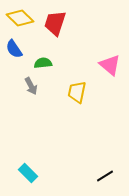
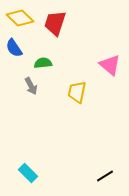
blue semicircle: moved 1 px up
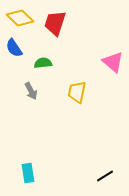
pink triangle: moved 3 px right, 3 px up
gray arrow: moved 5 px down
cyan rectangle: rotated 36 degrees clockwise
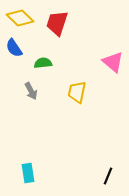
red trapezoid: moved 2 px right
black line: moved 3 px right; rotated 36 degrees counterclockwise
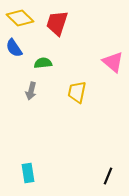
gray arrow: rotated 42 degrees clockwise
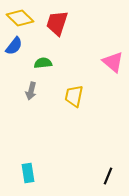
blue semicircle: moved 2 px up; rotated 108 degrees counterclockwise
yellow trapezoid: moved 3 px left, 4 px down
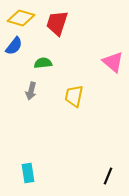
yellow diamond: moved 1 px right; rotated 28 degrees counterclockwise
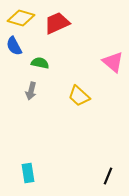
red trapezoid: rotated 48 degrees clockwise
blue semicircle: rotated 114 degrees clockwise
green semicircle: moved 3 px left; rotated 18 degrees clockwise
yellow trapezoid: moved 5 px right; rotated 60 degrees counterclockwise
